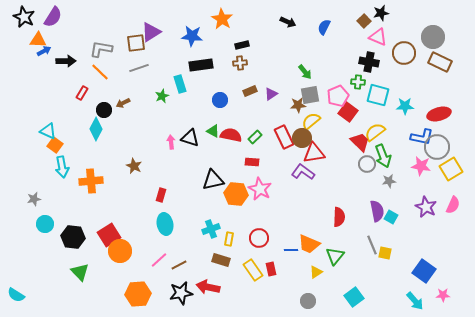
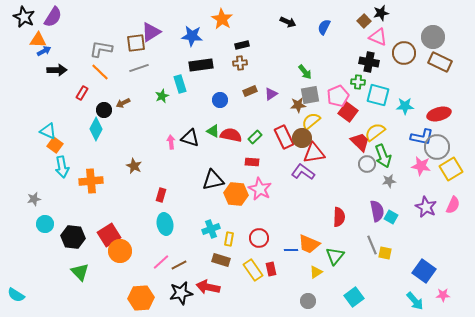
black arrow at (66, 61): moved 9 px left, 9 px down
pink line at (159, 260): moved 2 px right, 2 px down
orange hexagon at (138, 294): moved 3 px right, 4 px down
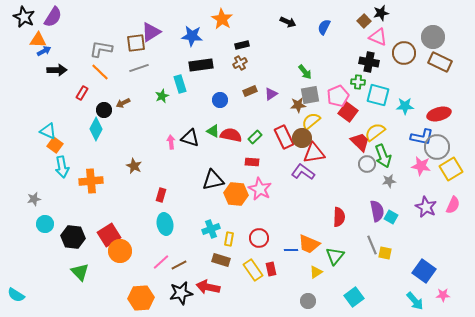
brown cross at (240, 63): rotated 24 degrees counterclockwise
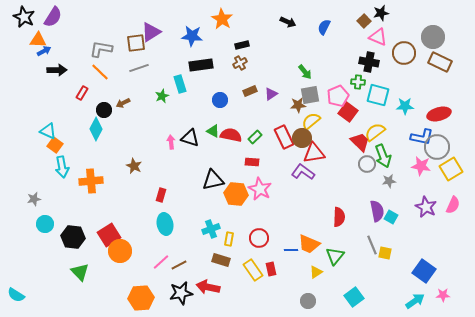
cyan arrow at (415, 301): rotated 84 degrees counterclockwise
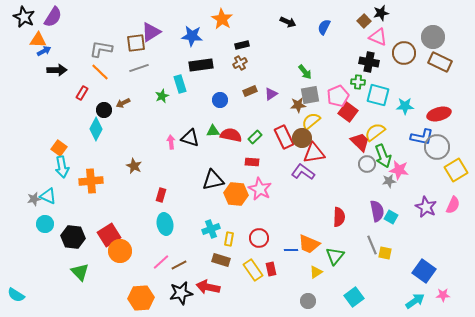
cyan triangle at (48, 131): moved 65 px down
green triangle at (213, 131): rotated 32 degrees counterclockwise
orange square at (55, 145): moved 4 px right, 3 px down
pink star at (421, 166): moved 22 px left, 4 px down
yellow square at (451, 169): moved 5 px right, 1 px down
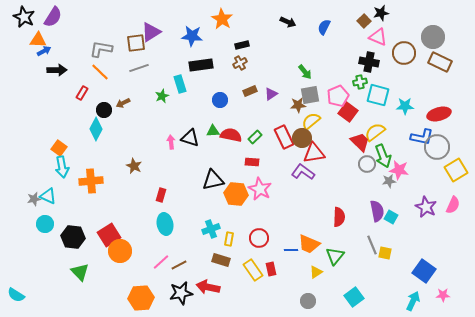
green cross at (358, 82): moved 2 px right; rotated 16 degrees counterclockwise
cyan arrow at (415, 301): moved 2 px left; rotated 30 degrees counterclockwise
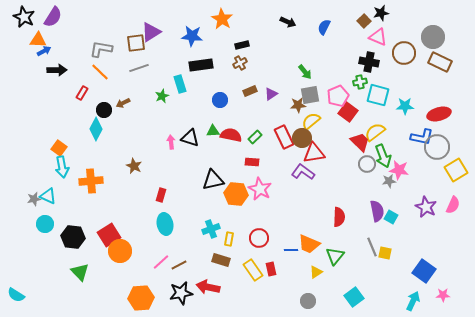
gray line at (372, 245): moved 2 px down
